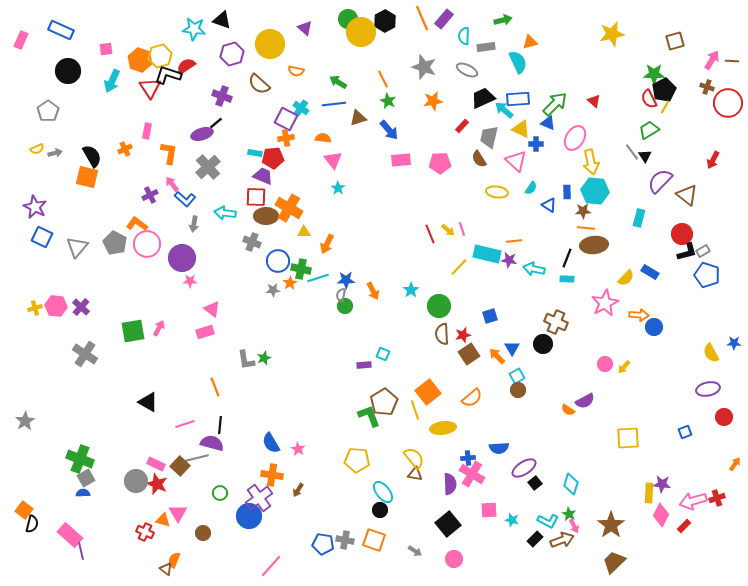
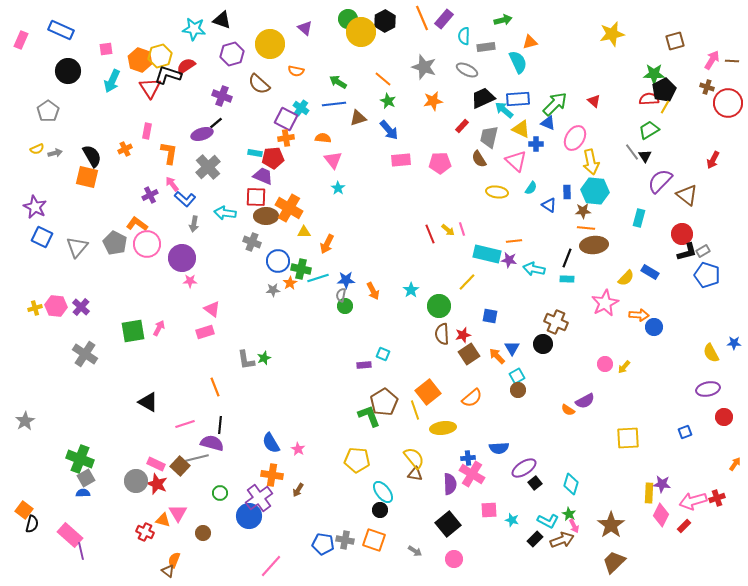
orange line at (383, 79): rotated 24 degrees counterclockwise
red semicircle at (649, 99): rotated 114 degrees clockwise
yellow line at (459, 267): moved 8 px right, 15 px down
blue square at (490, 316): rotated 28 degrees clockwise
brown triangle at (166, 569): moved 2 px right, 2 px down
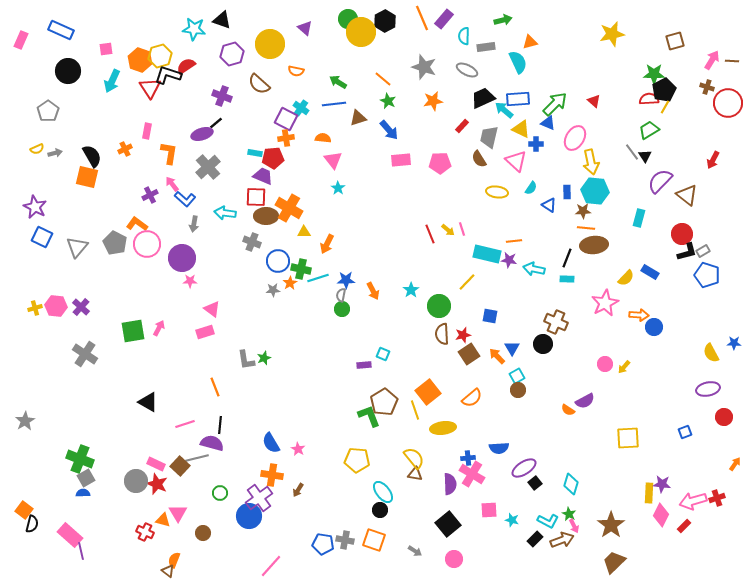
green circle at (345, 306): moved 3 px left, 3 px down
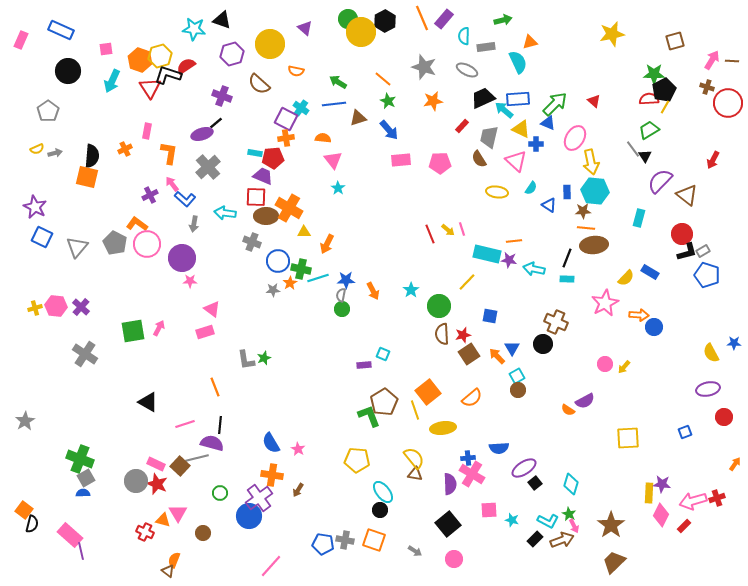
gray line at (632, 152): moved 1 px right, 3 px up
black semicircle at (92, 156): rotated 35 degrees clockwise
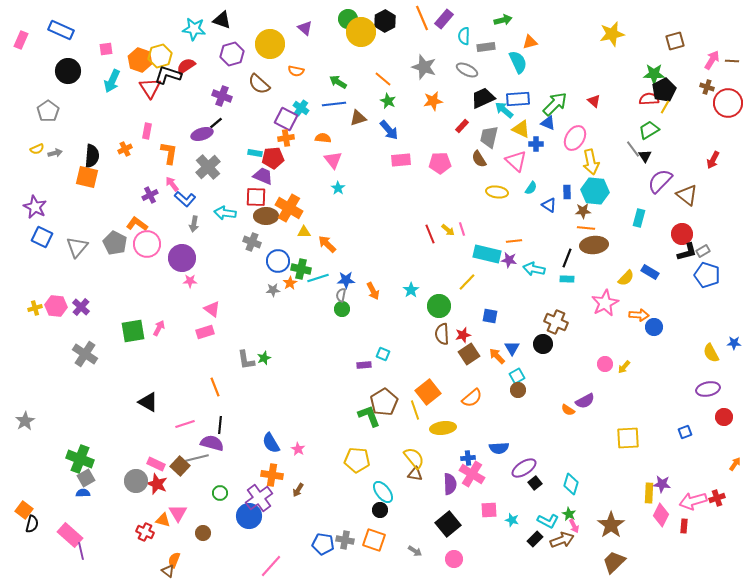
orange arrow at (327, 244): rotated 108 degrees clockwise
red rectangle at (684, 526): rotated 40 degrees counterclockwise
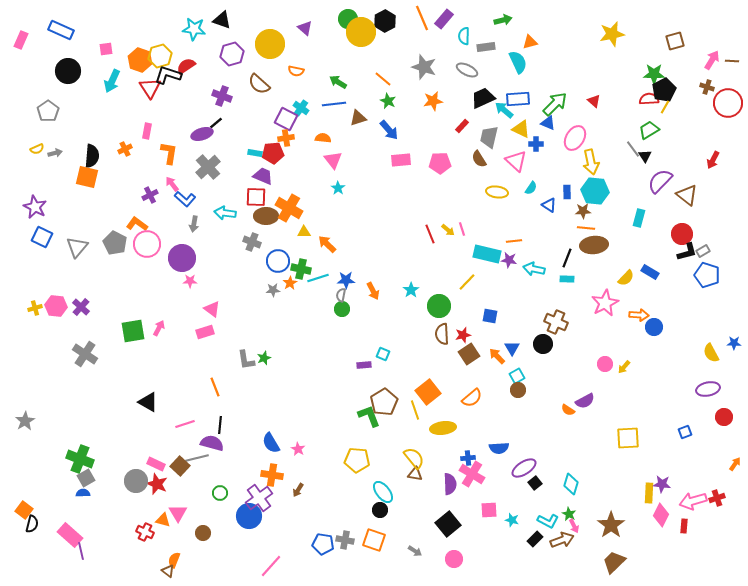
red pentagon at (273, 158): moved 5 px up
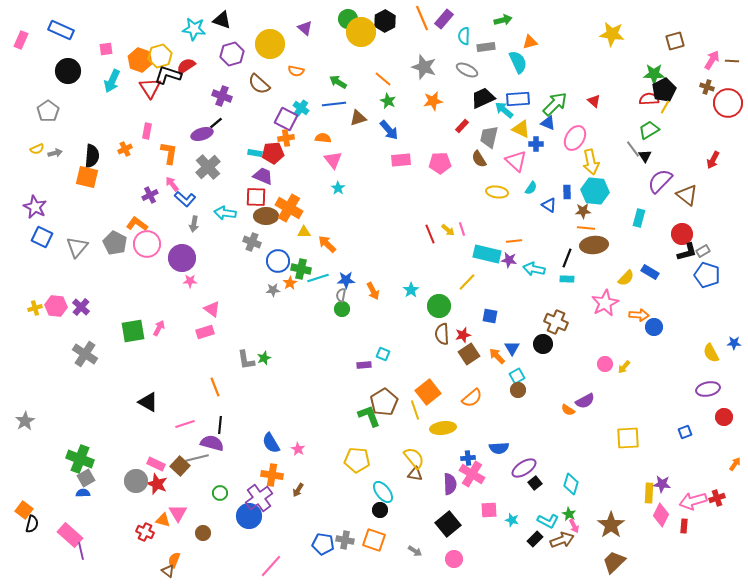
yellow star at (612, 34): rotated 20 degrees clockwise
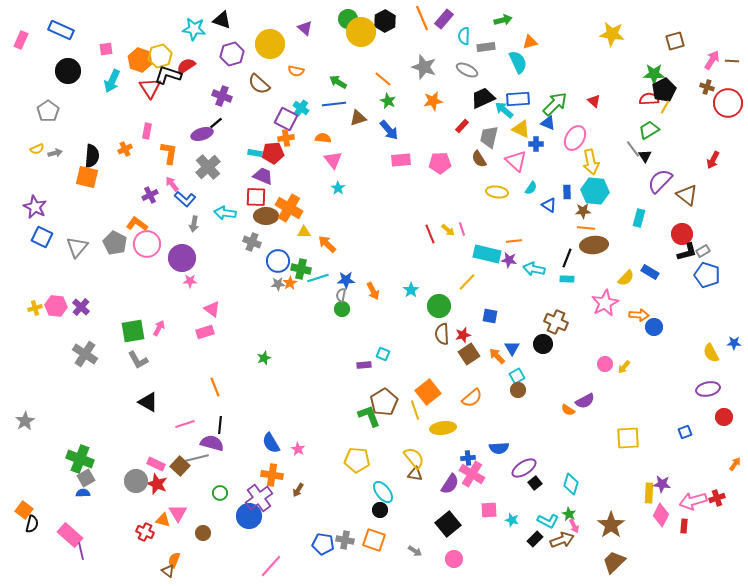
gray star at (273, 290): moved 5 px right, 6 px up
gray L-shape at (246, 360): moved 108 px left; rotated 20 degrees counterclockwise
purple semicircle at (450, 484): rotated 35 degrees clockwise
